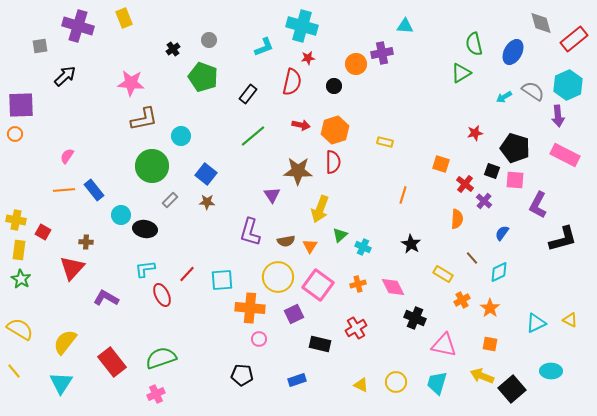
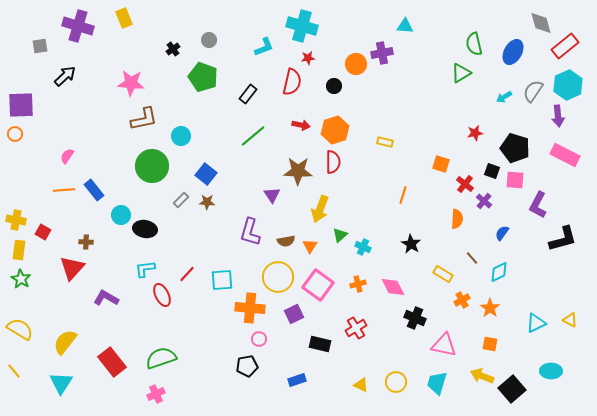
red rectangle at (574, 39): moved 9 px left, 7 px down
gray semicircle at (533, 91): rotated 90 degrees counterclockwise
gray rectangle at (170, 200): moved 11 px right
black pentagon at (242, 375): moved 5 px right, 9 px up; rotated 15 degrees counterclockwise
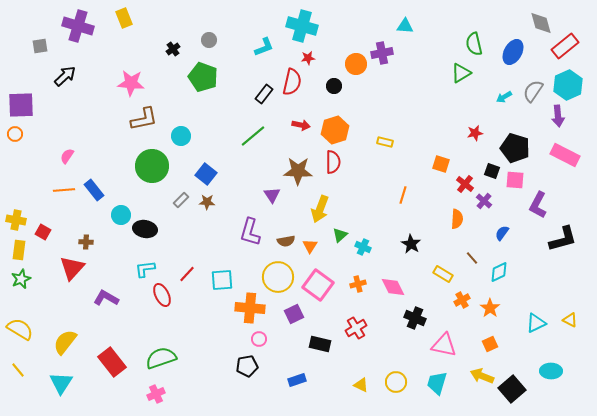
black rectangle at (248, 94): moved 16 px right
green star at (21, 279): rotated 18 degrees clockwise
orange square at (490, 344): rotated 35 degrees counterclockwise
yellow line at (14, 371): moved 4 px right, 1 px up
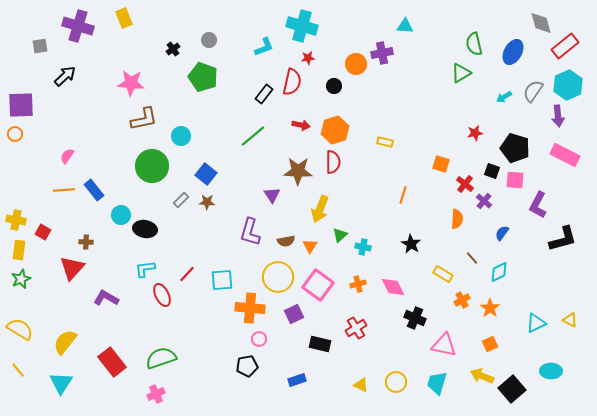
cyan cross at (363, 247): rotated 14 degrees counterclockwise
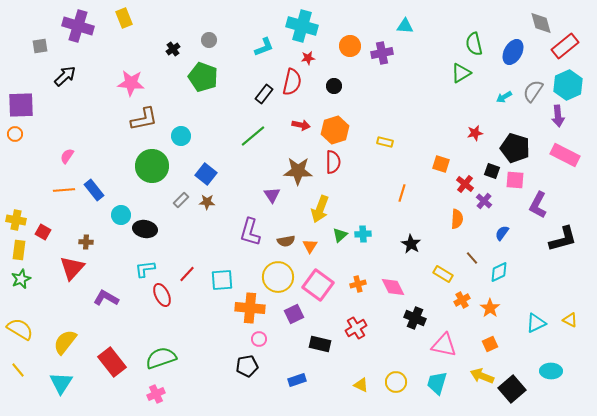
orange circle at (356, 64): moved 6 px left, 18 px up
orange line at (403, 195): moved 1 px left, 2 px up
cyan cross at (363, 247): moved 13 px up; rotated 14 degrees counterclockwise
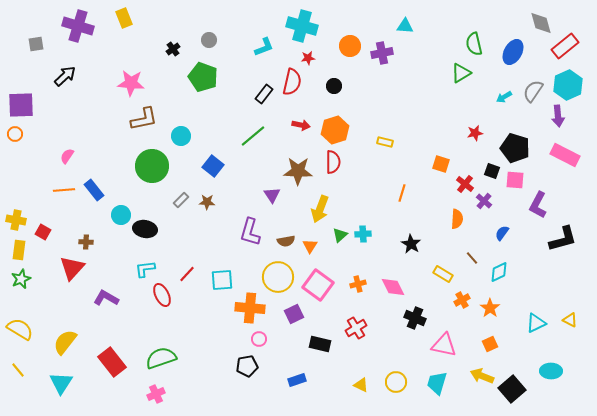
gray square at (40, 46): moved 4 px left, 2 px up
blue square at (206, 174): moved 7 px right, 8 px up
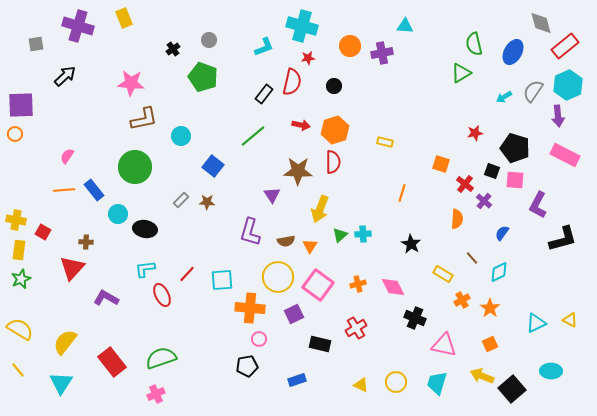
green circle at (152, 166): moved 17 px left, 1 px down
cyan circle at (121, 215): moved 3 px left, 1 px up
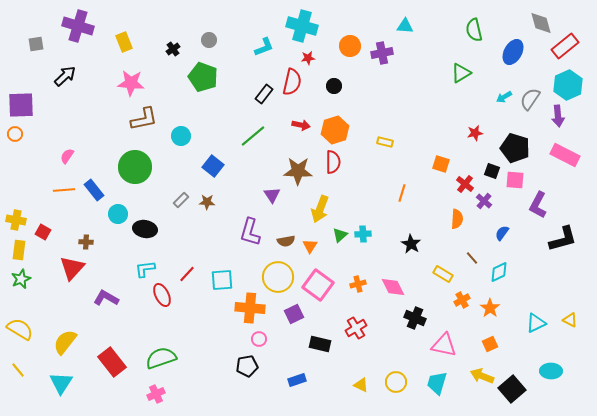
yellow rectangle at (124, 18): moved 24 px down
green semicircle at (474, 44): moved 14 px up
gray semicircle at (533, 91): moved 3 px left, 8 px down
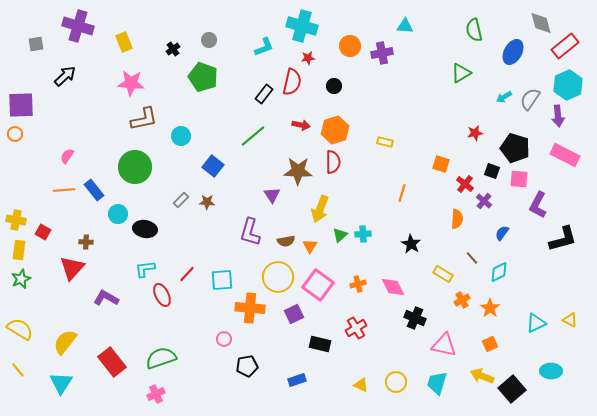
pink square at (515, 180): moved 4 px right, 1 px up
pink circle at (259, 339): moved 35 px left
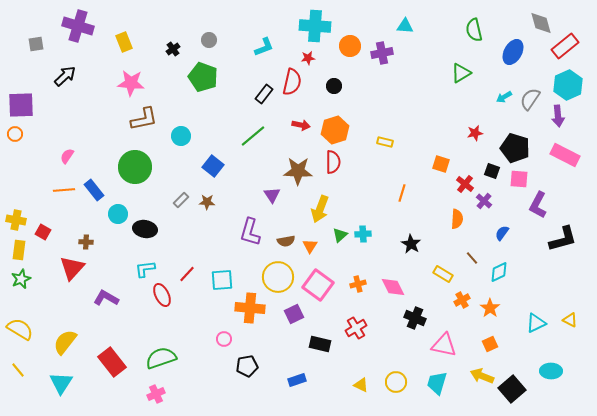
cyan cross at (302, 26): moved 13 px right; rotated 12 degrees counterclockwise
